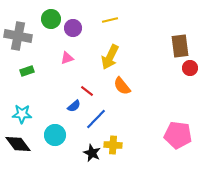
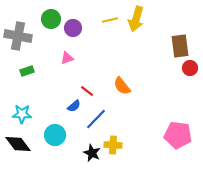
yellow arrow: moved 26 px right, 38 px up; rotated 10 degrees counterclockwise
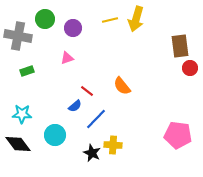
green circle: moved 6 px left
blue semicircle: moved 1 px right
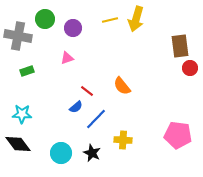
blue semicircle: moved 1 px right, 1 px down
cyan circle: moved 6 px right, 18 px down
yellow cross: moved 10 px right, 5 px up
